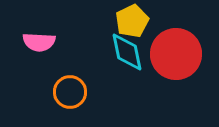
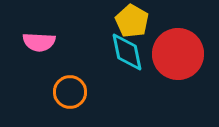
yellow pentagon: rotated 16 degrees counterclockwise
red circle: moved 2 px right
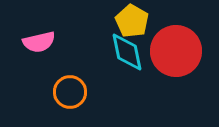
pink semicircle: rotated 16 degrees counterclockwise
red circle: moved 2 px left, 3 px up
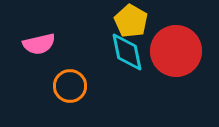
yellow pentagon: moved 1 px left
pink semicircle: moved 2 px down
orange circle: moved 6 px up
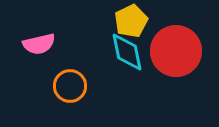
yellow pentagon: rotated 16 degrees clockwise
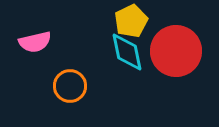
pink semicircle: moved 4 px left, 2 px up
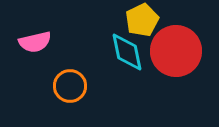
yellow pentagon: moved 11 px right, 1 px up
